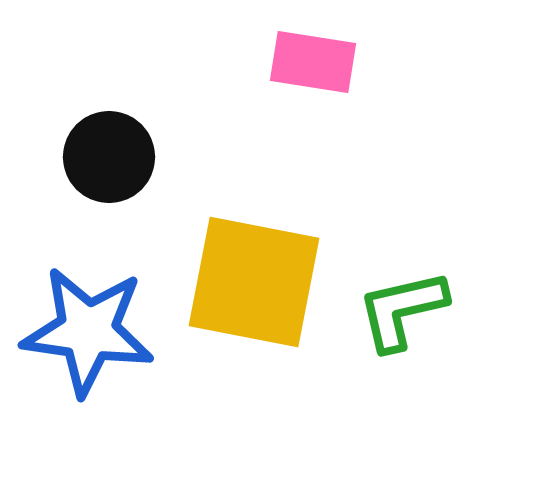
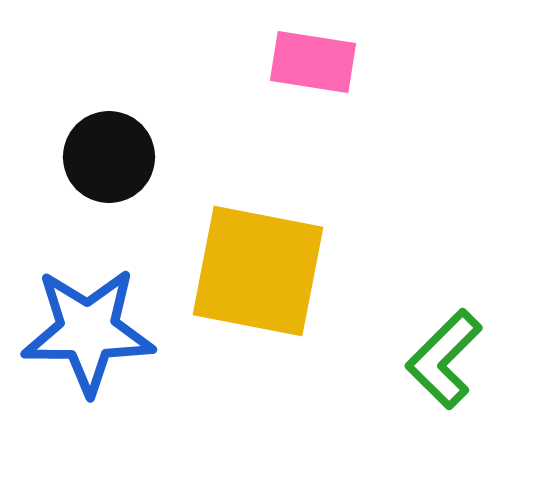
yellow square: moved 4 px right, 11 px up
green L-shape: moved 42 px right, 49 px down; rotated 32 degrees counterclockwise
blue star: rotated 8 degrees counterclockwise
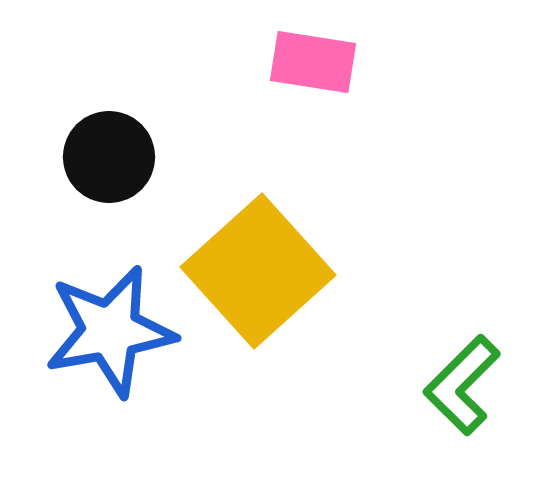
yellow square: rotated 37 degrees clockwise
blue star: moved 22 px right; rotated 10 degrees counterclockwise
green L-shape: moved 18 px right, 26 px down
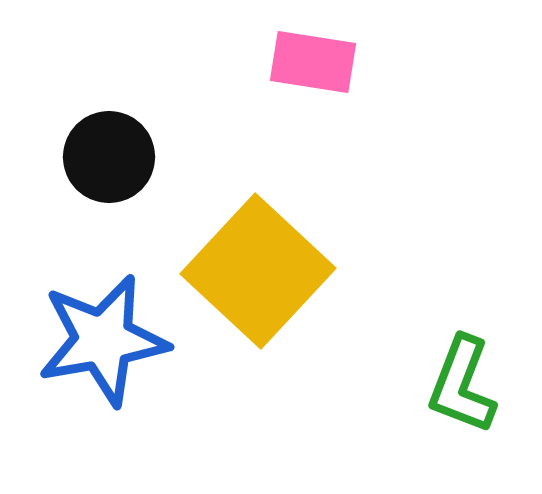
yellow square: rotated 5 degrees counterclockwise
blue star: moved 7 px left, 9 px down
green L-shape: rotated 24 degrees counterclockwise
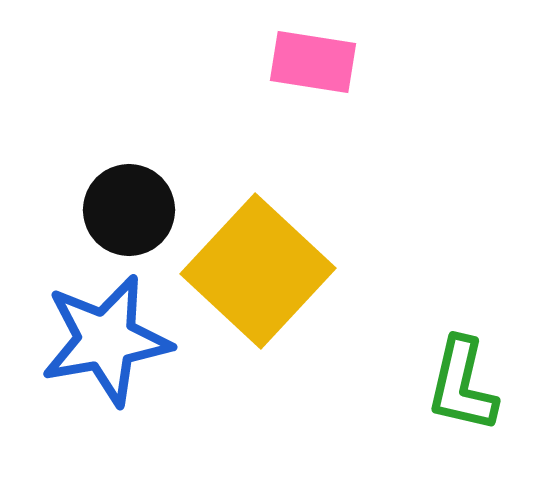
black circle: moved 20 px right, 53 px down
blue star: moved 3 px right
green L-shape: rotated 8 degrees counterclockwise
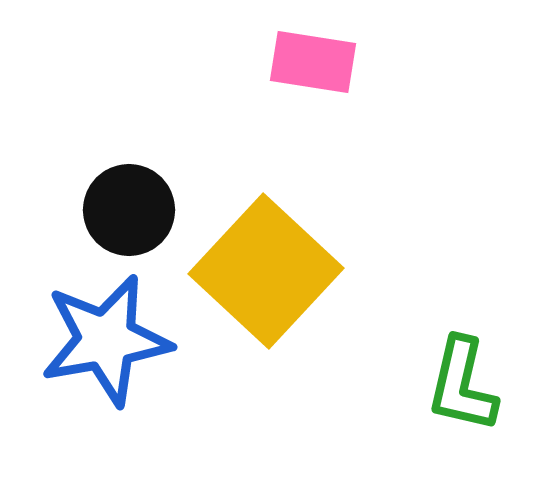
yellow square: moved 8 px right
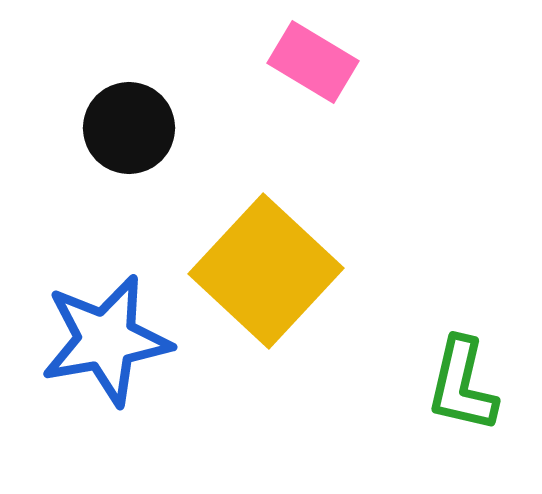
pink rectangle: rotated 22 degrees clockwise
black circle: moved 82 px up
